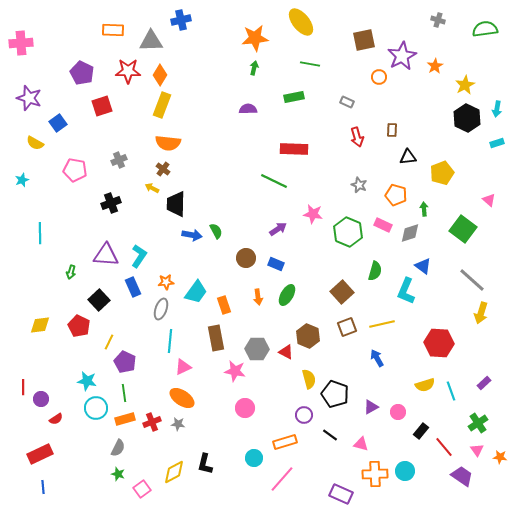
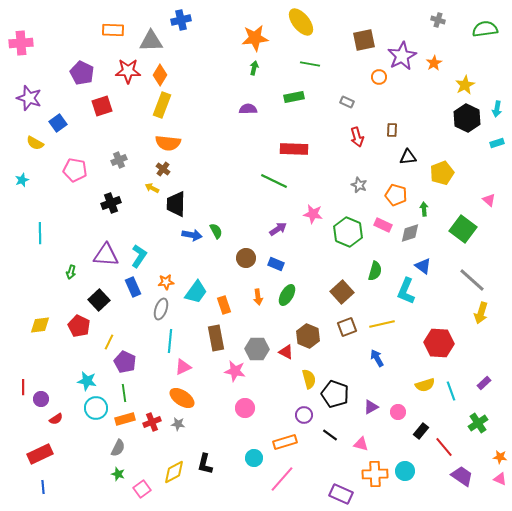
orange star at (435, 66): moved 1 px left, 3 px up
pink triangle at (477, 450): moved 23 px right, 29 px down; rotated 32 degrees counterclockwise
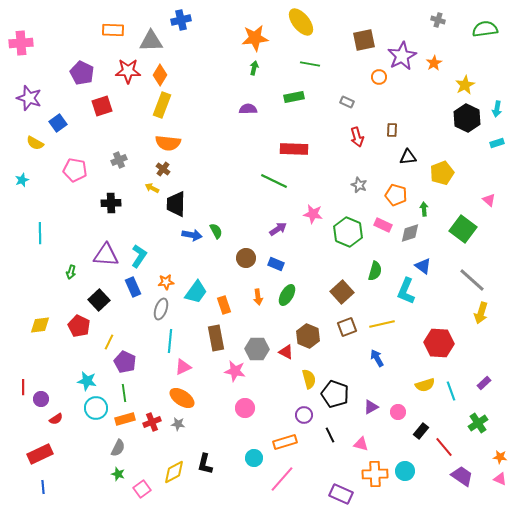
black cross at (111, 203): rotated 18 degrees clockwise
black line at (330, 435): rotated 28 degrees clockwise
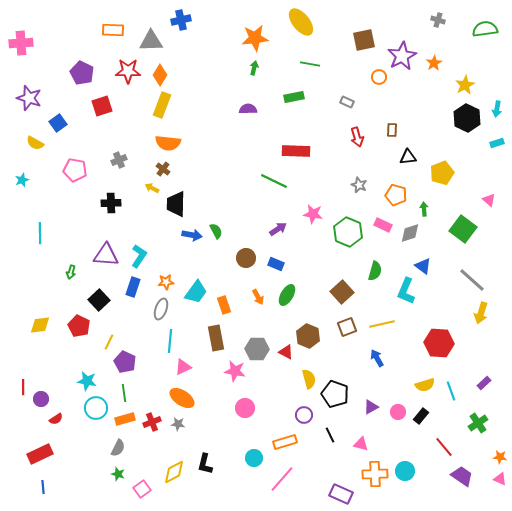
red rectangle at (294, 149): moved 2 px right, 2 px down
blue rectangle at (133, 287): rotated 42 degrees clockwise
orange arrow at (258, 297): rotated 21 degrees counterclockwise
black rectangle at (421, 431): moved 15 px up
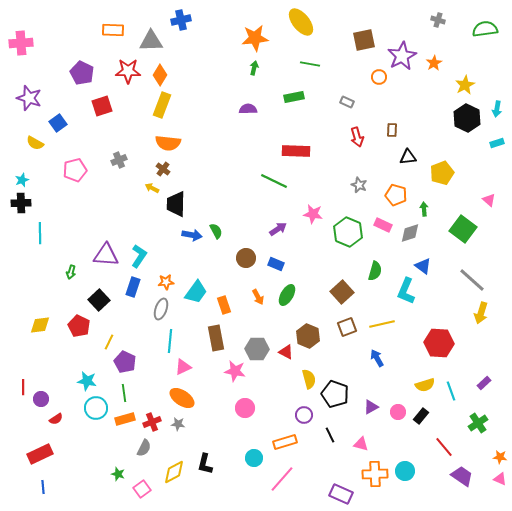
pink pentagon at (75, 170): rotated 25 degrees counterclockwise
black cross at (111, 203): moved 90 px left
gray semicircle at (118, 448): moved 26 px right
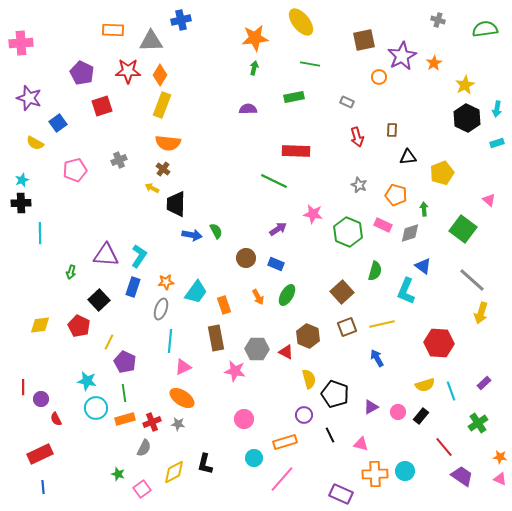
pink circle at (245, 408): moved 1 px left, 11 px down
red semicircle at (56, 419): rotated 96 degrees clockwise
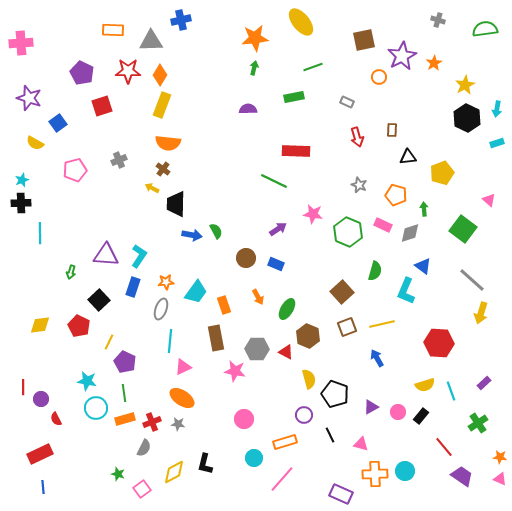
green line at (310, 64): moved 3 px right, 3 px down; rotated 30 degrees counterclockwise
green ellipse at (287, 295): moved 14 px down
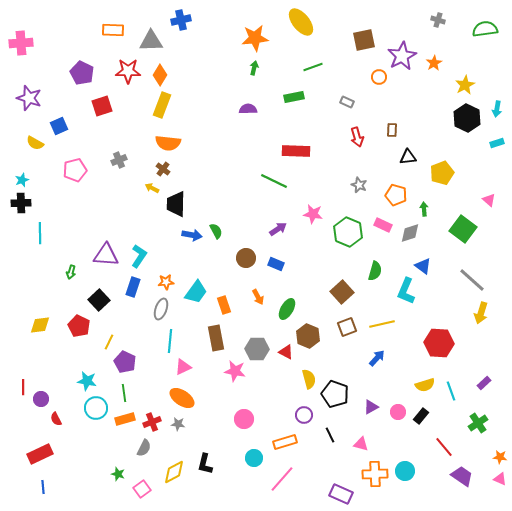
blue square at (58, 123): moved 1 px right, 3 px down; rotated 12 degrees clockwise
blue arrow at (377, 358): rotated 72 degrees clockwise
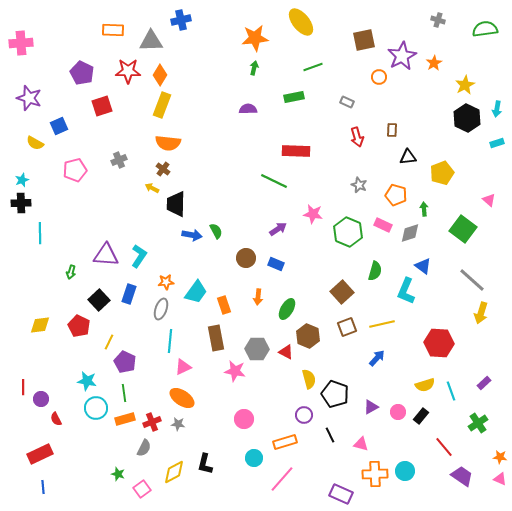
blue rectangle at (133, 287): moved 4 px left, 7 px down
orange arrow at (258, 297): rotated 35 degrees clockwise
